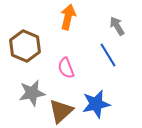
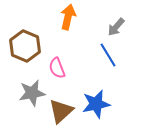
gray arrow: moved 1 px left, 1 px down; rotated 108 degrees counterclockwise
pink semicircle: moved 9 px left
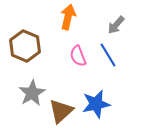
gray arrow: moved 2 px up
pink semicircle: moved 21 px right, 12 px up
gray star: rotated 20 degrees counterclockwise
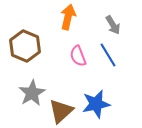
gray arrow: moved 3 px left; rotated 72 degrees counterclockwise
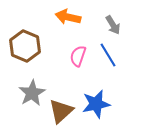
orange arrow: rotated 90 degrees counterclockwise
pink semicircle: rotated 40 degrees clockwise
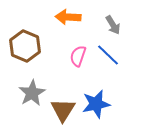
orange arrow: rotated 10 degrees counterclockwise
blue line: rotated 15 degrees counterclockwise
brown triangle: moved 2 px right, 1 px up; rotated 16 degrees counterclockwise
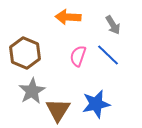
brown hexagon: moved 7 px down
gray star: moved 2 px up
brown triangle: moved 5 px left
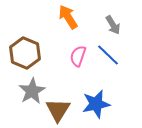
orange arrow: rotated 55 degrees clockwise
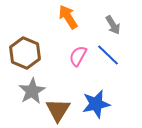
pink semicircle: rotated 10 degrees clockwise
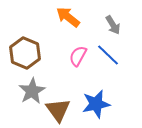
orange arrow: rotated 20 degrees counterclockwise
brown triangle: rotated 8 degrees counterclockwise
